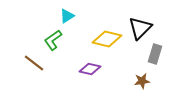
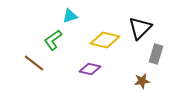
cyan triangle: moved 3 px right; rotated 14 degrees clockwise
yellow diamond: moved 2 px left, 1 px down
gray rectangle: moved 1 px right
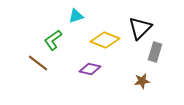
cyan triangle: moved 6 px right
yellow diamond: rotated 8 degrees clockwise
gray rectangle: moved 1 px left, 2 px up
brown line: moved 4 px right
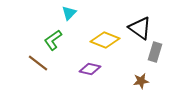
cyan triangle: moved 7 px left, 3 px up; rotated 28 degrees counterclockwise
black triangle: rotated 40 degrees counterclockwise
brown star: moved 1 px left
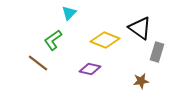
gray rectangle: moved 2 px right
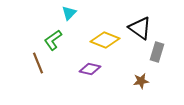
brown line: rotated 30 degrees clockwise
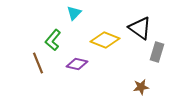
cyan triangle: moved 5 px right
green L-shape: rotated 15 degrees counterclockwise
purple diamond: moved 13 px left, 5 px up
brown star: moved 6 px down
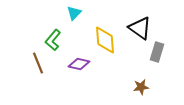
yellow diamond: rotated 64 degrees clockwise
purple diamond: moved 2 px right
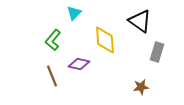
black triangle: moved 7 px up
brown line: moved 14 px right, 13 px down
